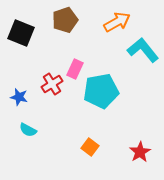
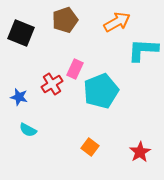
cyan L-shape: rotated 48 degrees counterclockwise
cyan pentagon: rotated 12 degrees counterclockwise
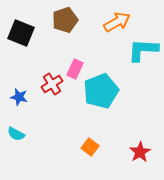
cyan semicircle: moved 12 px left, 4 px down
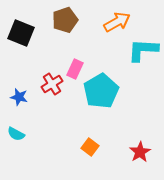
cyan pentagon: rotated 8 degrees counterclockwise
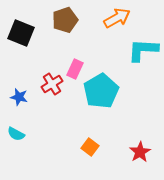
orange arrow: moved 4 px up
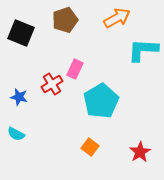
cyan pentagon: moved 10 px down
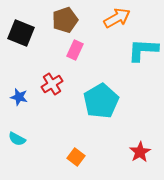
pink rectangle: moved 19 px up
cyan semicircle: moved 1 px right, 5 px down
orange square: moved 14 px left, 10 px down
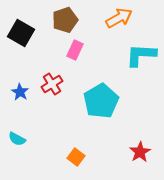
orange arrow: moved 2 px right
black square: rotated 8 degrees clockwise
cyan L-shape: moved 2 px left, 5 px down
blue star: moved 1 px right, 5 px up; rotated 18 degrees clockwise
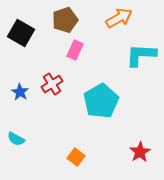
cyan semicircle: moved 1 px left
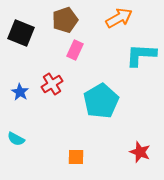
black square: rotated 8 degrees counterclockwise
red star: rotated 20 degrees counterclockwise
orange square: rotated 36 degrees counterclockwise
